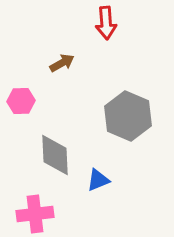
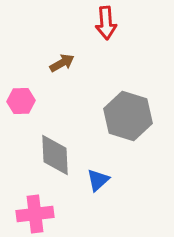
gray hexagon: rotated 6 degrees counterclockwise
blue triangle: rotated 20 degrees counterclockwise
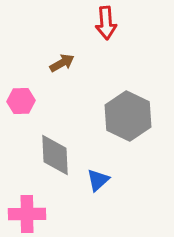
gray hexagon: rotated 9 degrees clockwise
pink cross: moved 8 px left; rotated 6 degrees clockwise
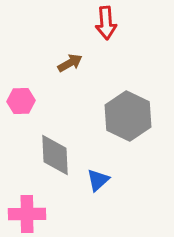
brown arrow: moved 8 px right
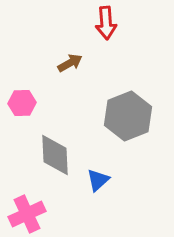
pink hexagon: moved 1 px right, 2 px down
gray hexagon: rotated 12 degrees clockwise
pink cross: rotated 24 degrees counterclockwise
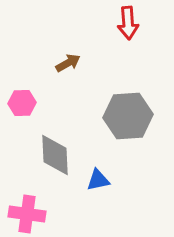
red arrow: moved 22 px right
brown arrow: moved 2 px left
gray hexagon: rotated 18 degrees clockwise
blue triangle: rotated 30 degrees clockwise
pink cross: rotated 33 degrees clockwise
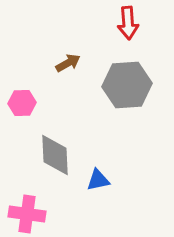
gray hexagon: moved 1 px left, 31 px up
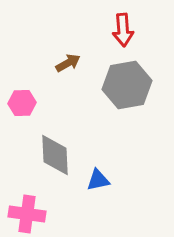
red arrow: moved 5 px left, 7 px down
gray hexagon: rotated 6 degrees counterclockwise
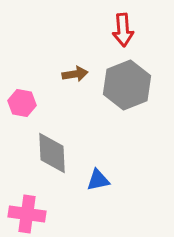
brown arrow: moved 7 px right, 11 px down; rotated 20 degrees clockwise
gray hexagon: rotated 12 degrees counterclockwise
pink hexagon: rotated 12 degrees clockwise
gray diamond: moved 3 px left, 2 px up
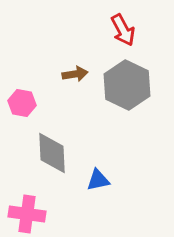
red arrow: rotated 24 degrees counterclockwise
gray hexagon: rotated 12 degrees counterclockwise
